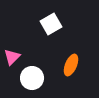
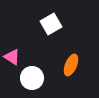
pink triangle: rotated 42 degrees counterclockwise
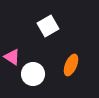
white square: moved 3 px left, 2 px down
white circle: moved 1 px right, 4 px up
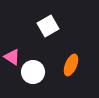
white circle: moved 2 px up
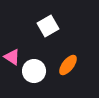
orange ellipse: moved 3 px left; rotated 15 degrees clockwise
white circle: moved 1 px right, 1 px up
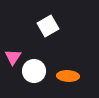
pink triangle: moved 1 px right; rotated 30 degrees clockwise
orange ellipse: moved 11 px down; rotated 55 degrees clockwise
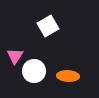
pink triangle: moved 2 px right, 1 px up
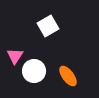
orange ellipse: rotated 50 degrees clockwise
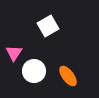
pink triangle: moved 1 px left, 3 px up
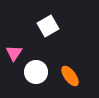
white circle: moved 2 px right, 1 px down
orange ellipse: moved 2 px right
